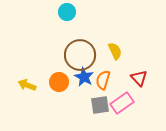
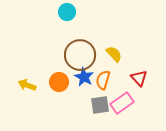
yellow semicircle: moved 1 px left, 3 px down; rotated 18 degrees counterclockwise
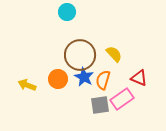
red triangle: rotated 24 degrees counterclockwise
orange circle: moved 1 px left, 3 px up
pink rectangle: moved 4 px up
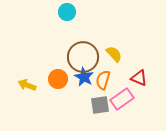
brown circle: moved 3 px right, 2 px down
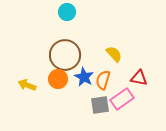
brown circle: moved 18 px left, 2 px up
red triangle: rotated 12 degrees counterclockwise
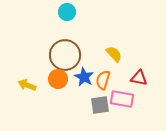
pink rectangle: rotated 45 degrees clockwise
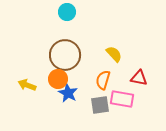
blue star: moved 16 px left, 16 px down
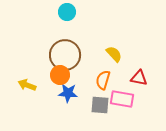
orange circle: moved 2 px right, 4 px up
blue star: rotated 24 degrees counterclockwise
gray square: rotated 12 degrees clockwise
